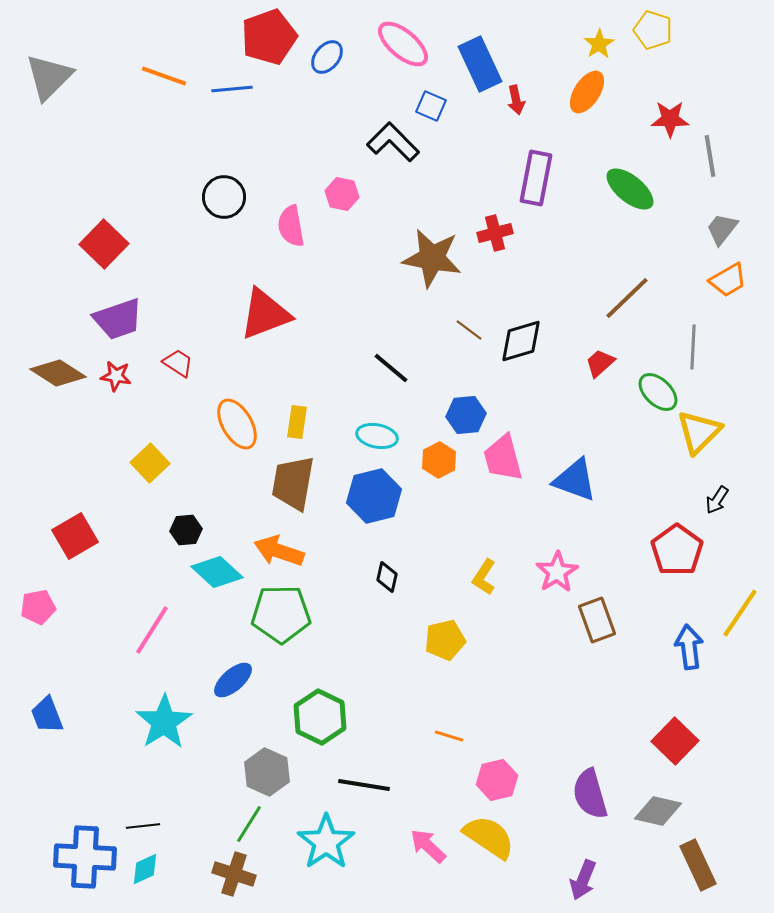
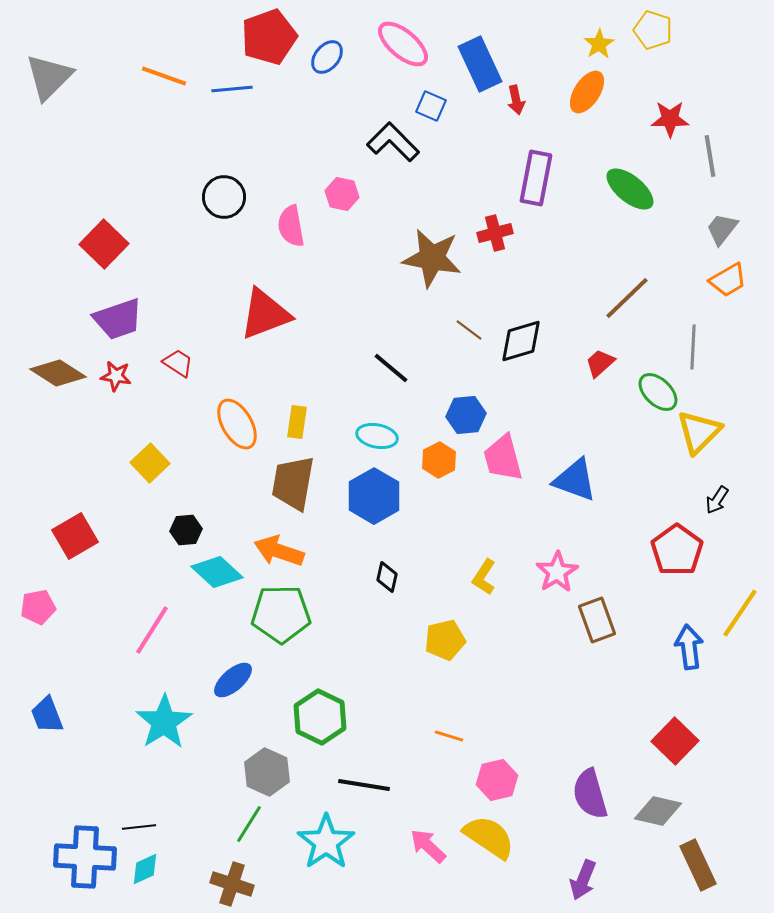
blue hexagon at (374, 496): rotated 16 degrees counterclockwise
black line at (143, 826): moved 4 px left, 1 px down
brown cross at (234, 874): moved 2 px left, 10 px down
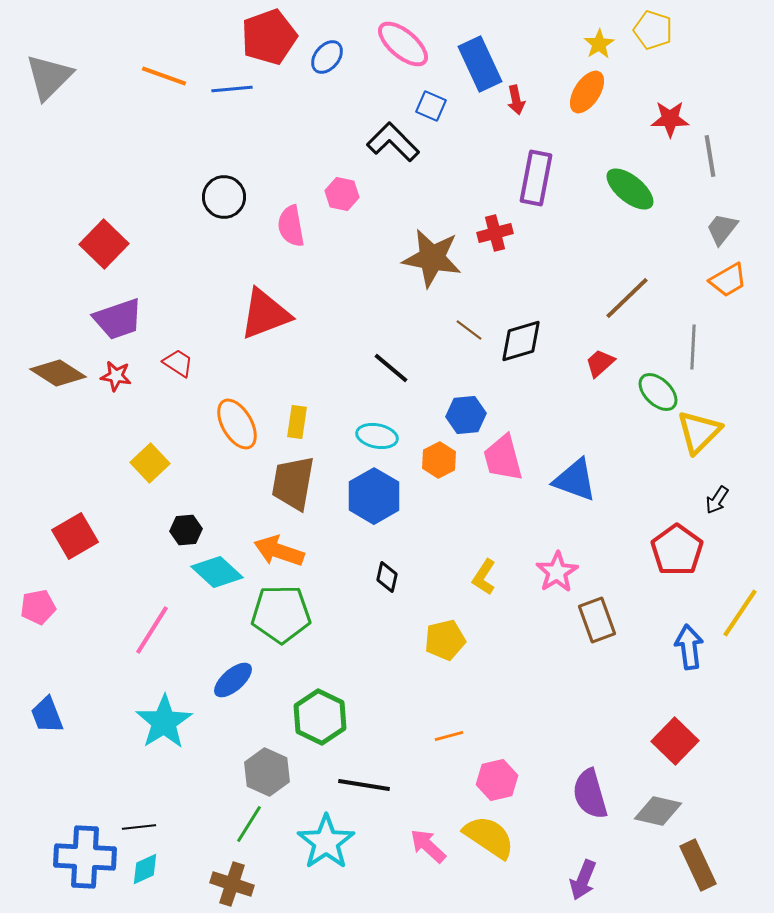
orange line at (449, 736): rotated 32 degrees counterclockwise
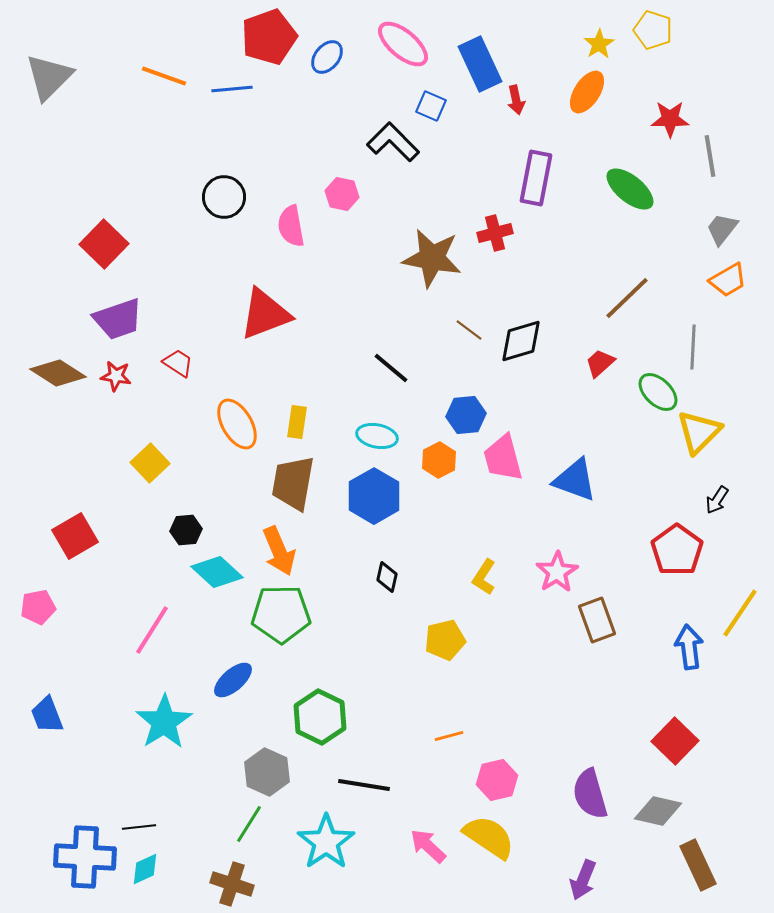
orange arrow at (279, 551): rotated 132 degrees counterclockwise
